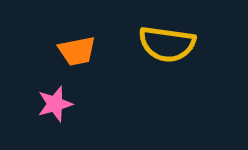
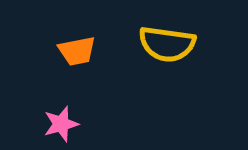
pink star: moved 6 px right, 20 px down
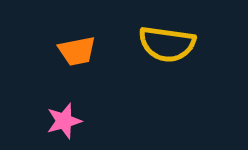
pink star: moved 3 px right, 3 px up
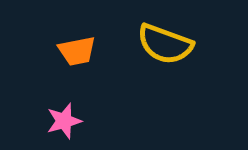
yellow semicircle: moved 2 px left; rotated 12 degrees clockwise
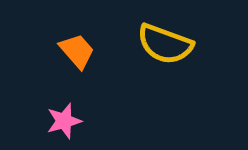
orange trapezoid: rotated 120 degrees counterclockwise
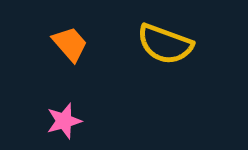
orange trapezoid: moved 7 px left, 7 px up
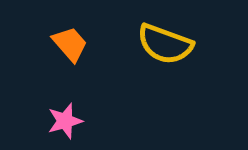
pink star: moved 1 px right
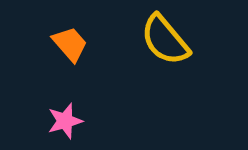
yellow semicircle: moved 4 px up; rotated 30 degrees clockwise
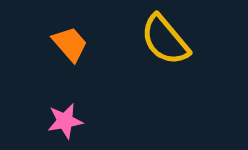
pink star: rotated 6 degrees clockwise
